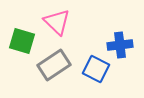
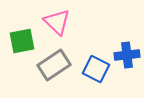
green square: rotated 28 degrees counterclockwise
blue cross: moved 7 px right, 10 px down
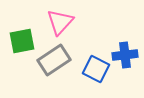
pink triangle: moved 3 px right; rotated 28 degrees clockwise
blue cross: moved 2 px left
gray rectangle: moved 5 px up
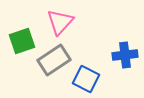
green square: rotated 8 degrees counterclockwise
blue square: moved 10 px left, 10 px down
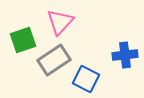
green square: moved 1 px right, 1 px up
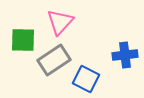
green square: rotated 20 degrees clockwise
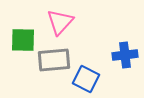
gray rectangle: rotated 28 degrees clockwise
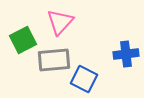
green square: rotated 28 degrees counterclockwise
blue cross: moved 1 px right, 1 px up
blue square: moved 2 px left
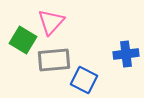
pink triangle: moved 9 px left
green square: rotated 32 degrees counterclockwise
blue square: moved 1 px down
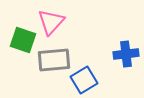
green square: rotated 12 degrees counterclockwise
blue square: rotated 32 degrees clockwise
